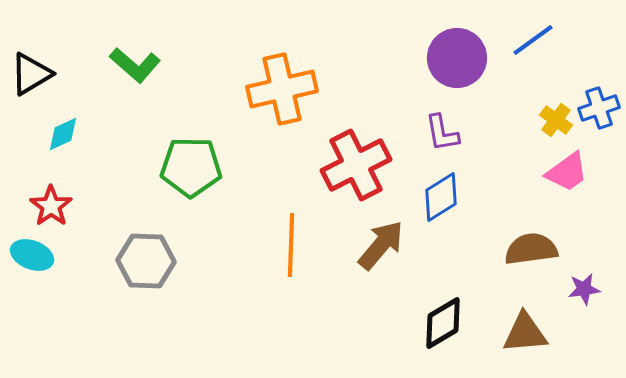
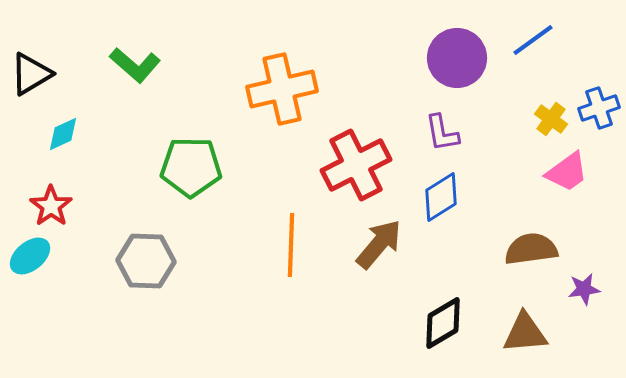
yellow cross: moved 5 px left, 1 px up
brown arrow: moved 2 px left, 1 px up
cyan ellipse: moved 2 px left, 1 px down; rotated 60 degrees counterclockwise
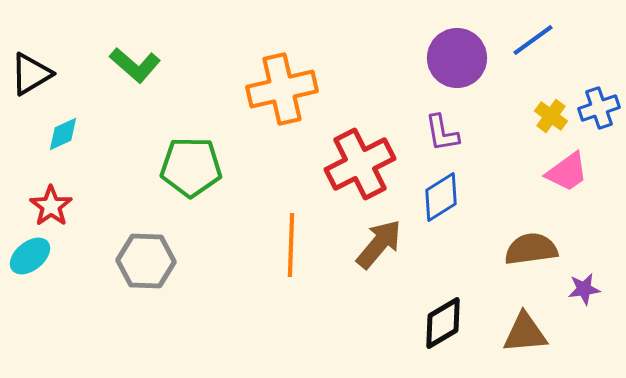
yellow cross: moved 3 px up
red cross: moved 4 px right, 1 px up
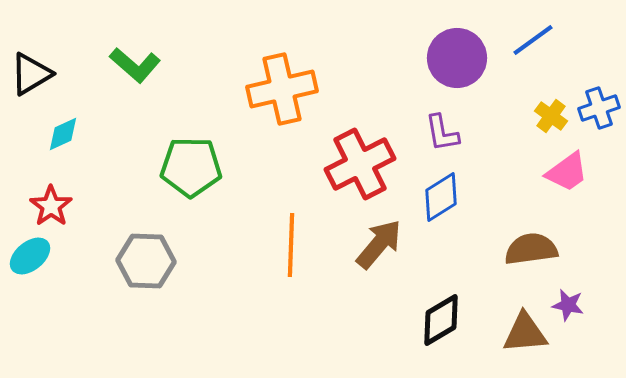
purple star: moved 16 px left, 16 px down; rotated 20 degrees clockwise
black diamond: moved 2 px left, 3 px up
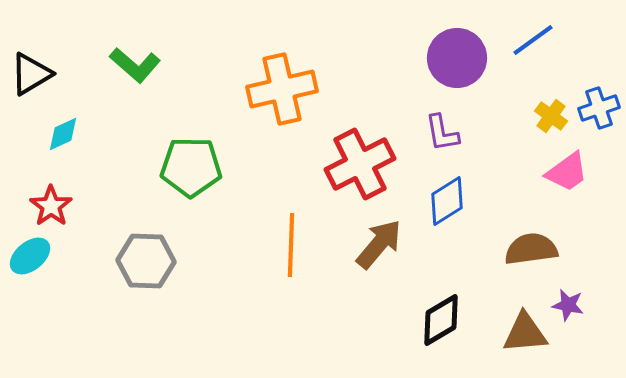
blue diamond: moved 6 px right, 4 px down
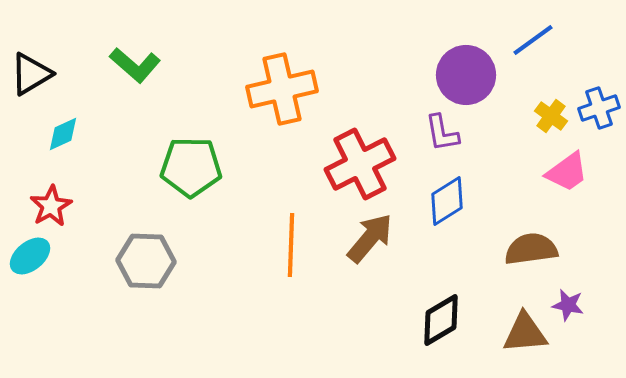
purple circle: moved 9 px right, 17 px down
red star: rotated 6 degrees clockwise
brown arrow: moved 9 px left, 6 px up
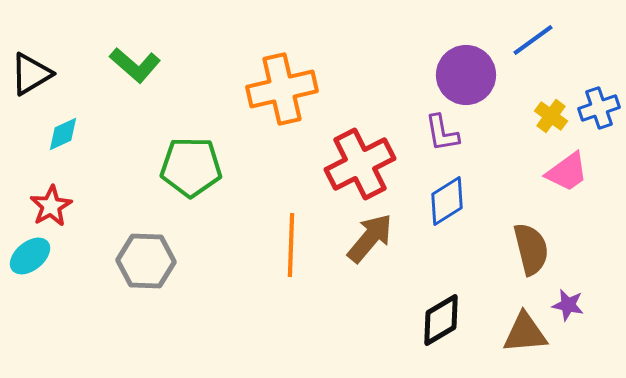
brown semicircle: rotated 84 degrees clockwise
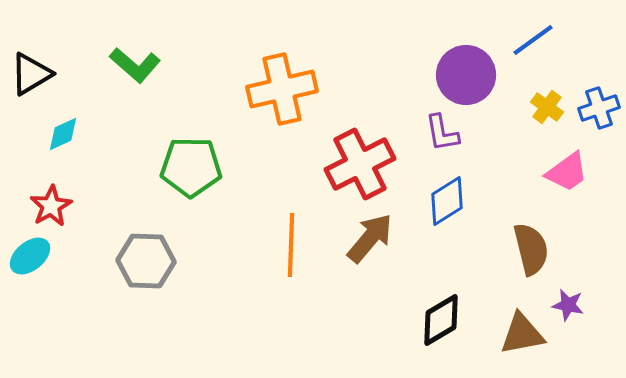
yellow cross: moved 4 px left, 9 px up
brown triangle: moved 3 px left, 1 px down; rotated 6 degrees counterclockwise
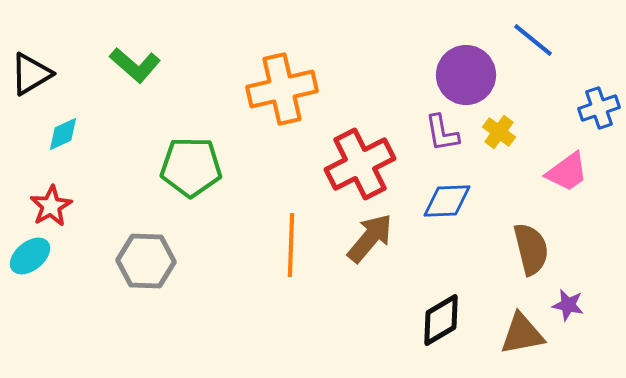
blue line: rotated 75 degrees clockwise
yellow cross: moved 48 px left, 25 px down
blue diamond: rotated 30 degrees clockwise
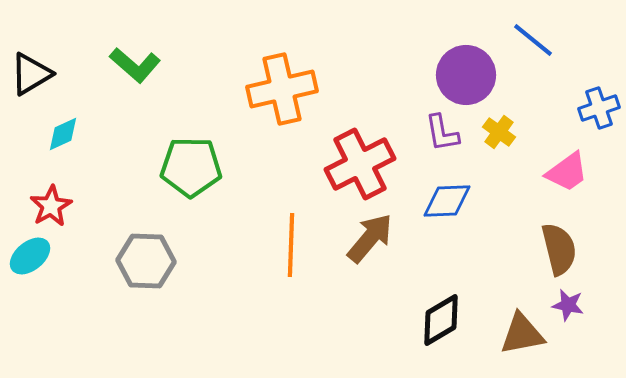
brown semicircle: moved 28 px right
